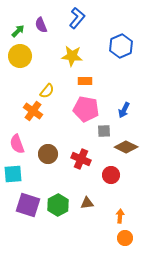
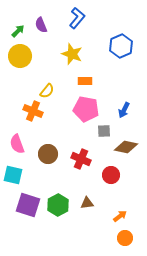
yellow star: moved 2 px up; rotated 15 degrees clockwise
orange cross: rotated 12 degrees counterclockwise
brown diamond: rotated 15 degrees counterclockwise
cyan square: moved 1 px down; rotated 18 degrees clockwise
orange arrow: rotated 48 degrees clockwise
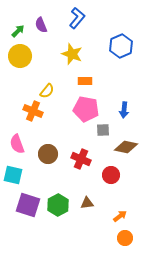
blue arrow: rotated 21 degrees counterclockwise
gray square: moved 1 px left, 1 px up
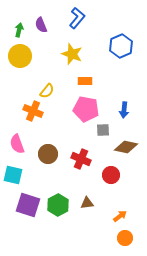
green arrow: moved 1 px right, 1 px up; rotated 32 degrees counterclockwise
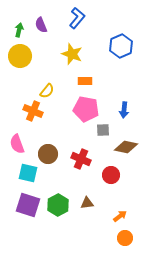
cyan square: moved 15 px right, 2 px up
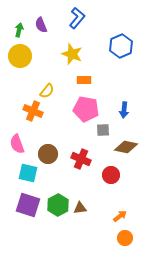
orange rectangle: moved 1 px left, 1 px up
brown triangle: moved 7 px left, 5 px down
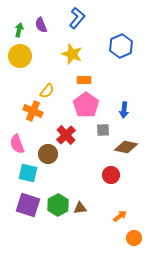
pink pentagon: moved 4 px up; rotated 25 degrees clockwise
red cross: moved 15 px left, 24 px up; rotated 24 degrees clockwise
orange circle: moved 9 px right
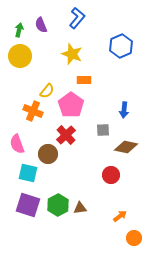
pink pentagon: moved 15 px left
